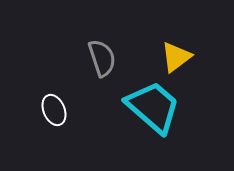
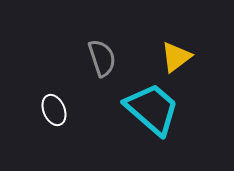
cyan trapezoid: moved 1 px left, 2 px down
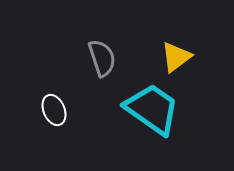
cyan trapezoid: rotated 6 degrees counterclockwise
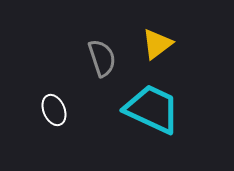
yellow triangle: moved 19 px left, 13 px up
cyan trapezoid: rotated 10 degrees counterclockwise
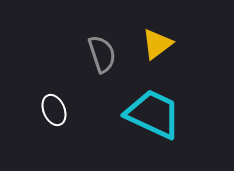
gray semicircle: moved 4 px up
cyan trapezoid: moved 1 px right, 5 px down
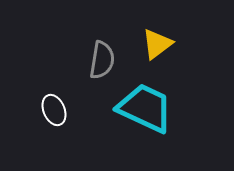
gray semicircle: moved 6 px down; rotated 27 degrees clockwise
cyan trapezoid: moved 8 px left, 6 px up
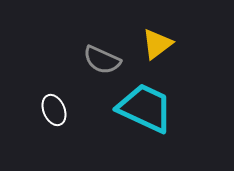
gray semicircle: rotated 105 degrees clockwise
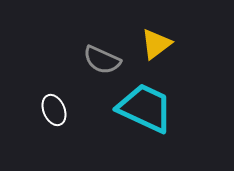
yellow triangle: moved 1 px left
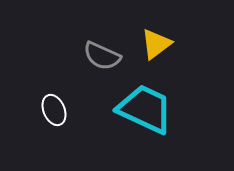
gray semicircle: moved 4 px up
cyan trapezoid: moved 1 px down
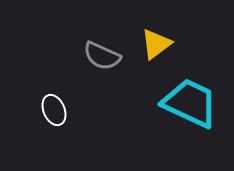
cyan trapezoid: moved 45 px right, 6 px up
